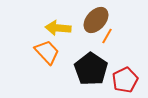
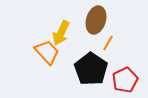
brown ellipse: rotated 24 degrees counterclockwise
yellow arrow: moved 3 px right, 5 px down; rotated 70 degrees counterclockwise
orange line: moved 1 px right, 7 px down
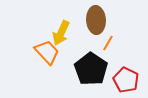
brown ellipse: rotated 20 degrees counterclockwise
red pentagon: moved 1 px right; rotated 20 degrees counterclockwise
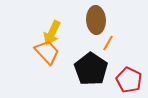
yellow arrow: moved 9 px left
red pentagon: moved 3 px right
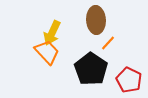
orange line: rotated 14 degrees clockwise
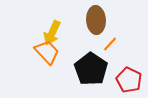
orange line: moved 2 px right, 1 px down
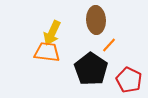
orange line: moved 1 px left, 1 px down
orange trapezoid: rotated 40 degrees counterclockwise
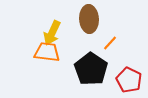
brown ellipse: moved 7 px left, 1 px up
orange line: moved 1 px right, 2 px up
